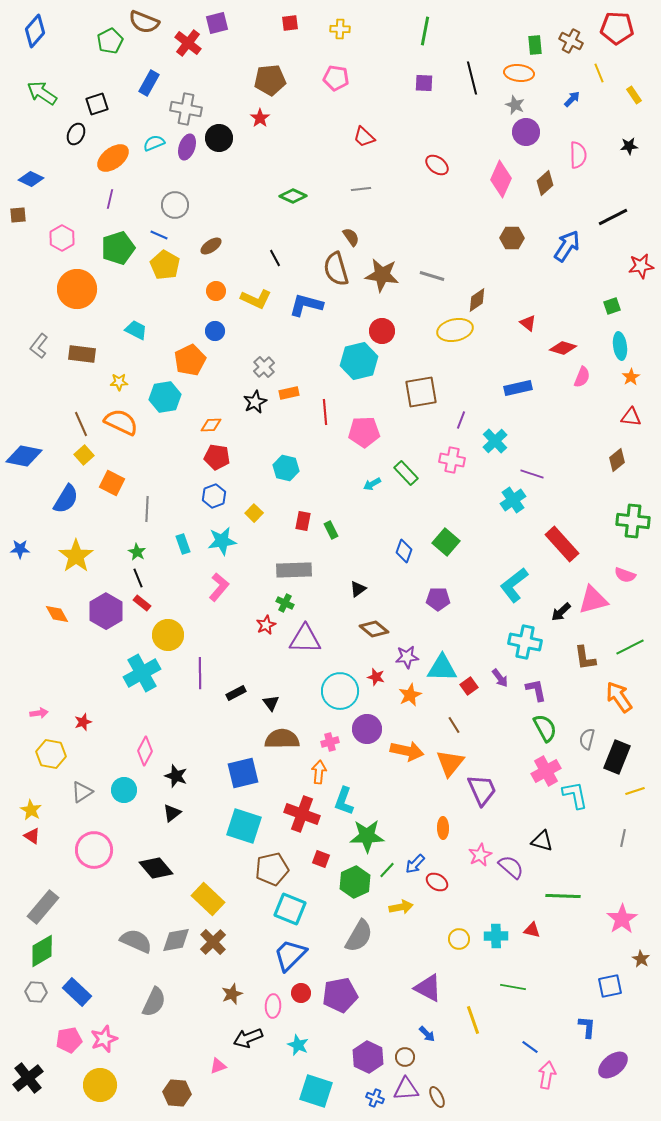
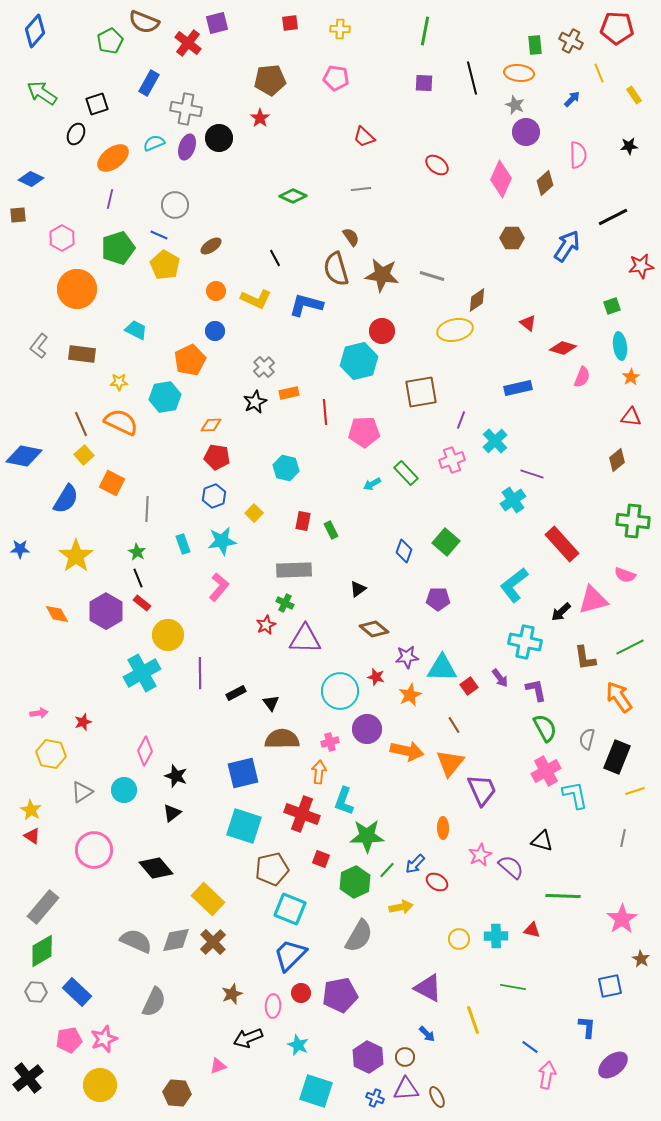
pink cross at (452, 460): rotated 30 degrees counterclockwise
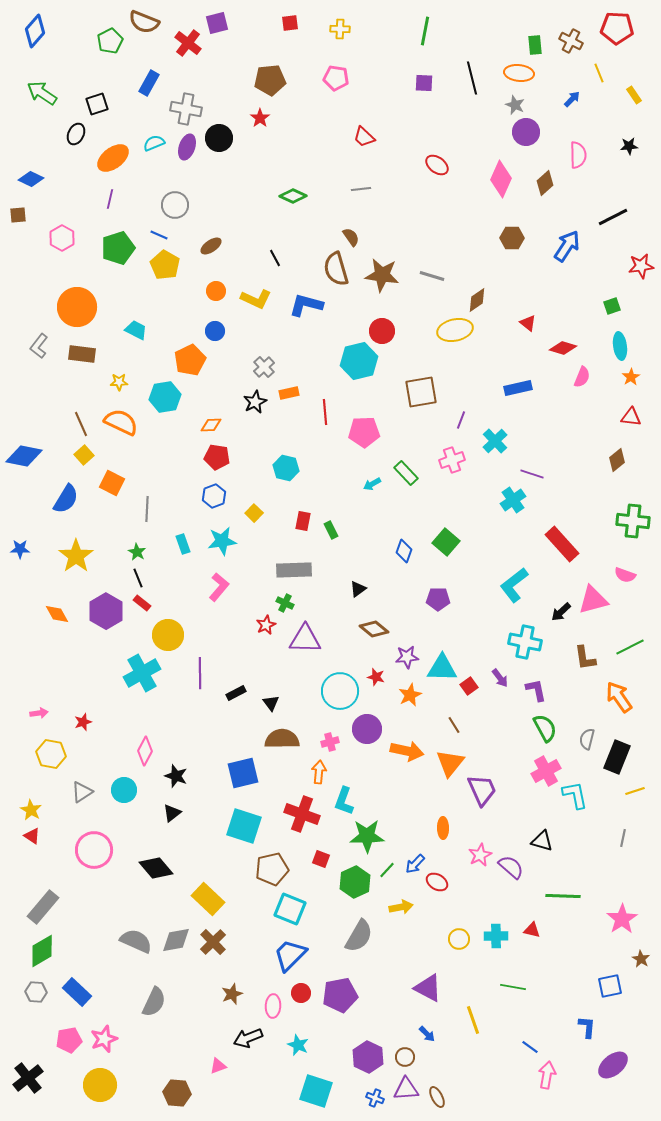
orange circle at (77, 289): moved 18 px down
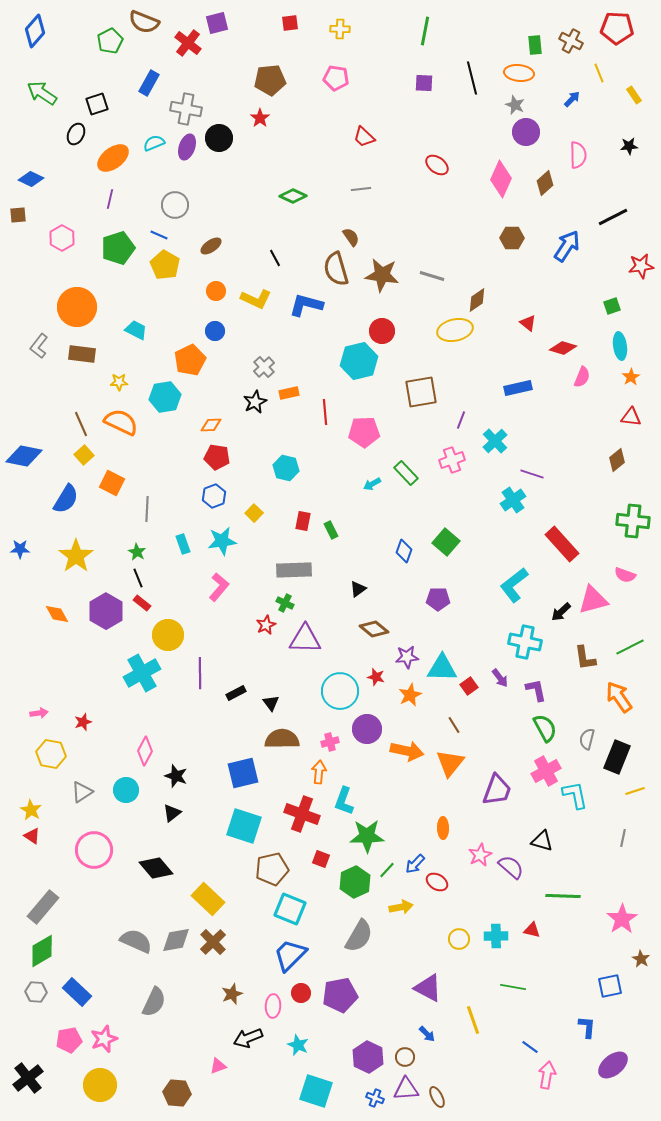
cyan circle at (124, 790): moved 2 px right
purple trapezoid at (482, 790): moved 15 px right; rotated 44 degrees clockwise
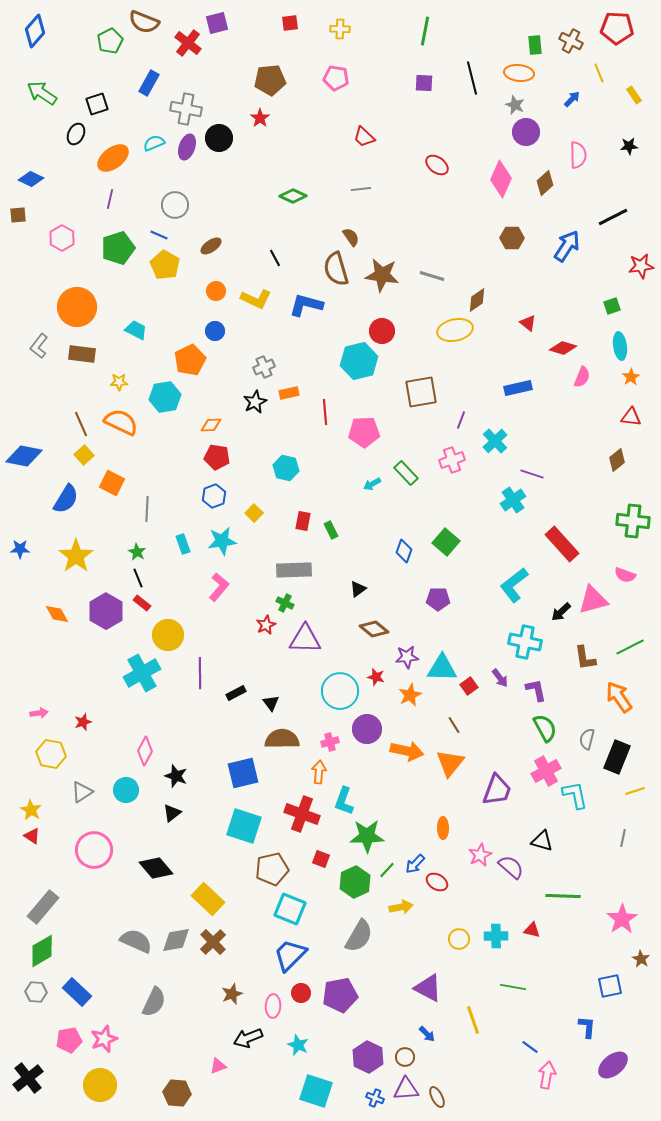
gray cross at (264, 367): rotated 20 degrees clockwise
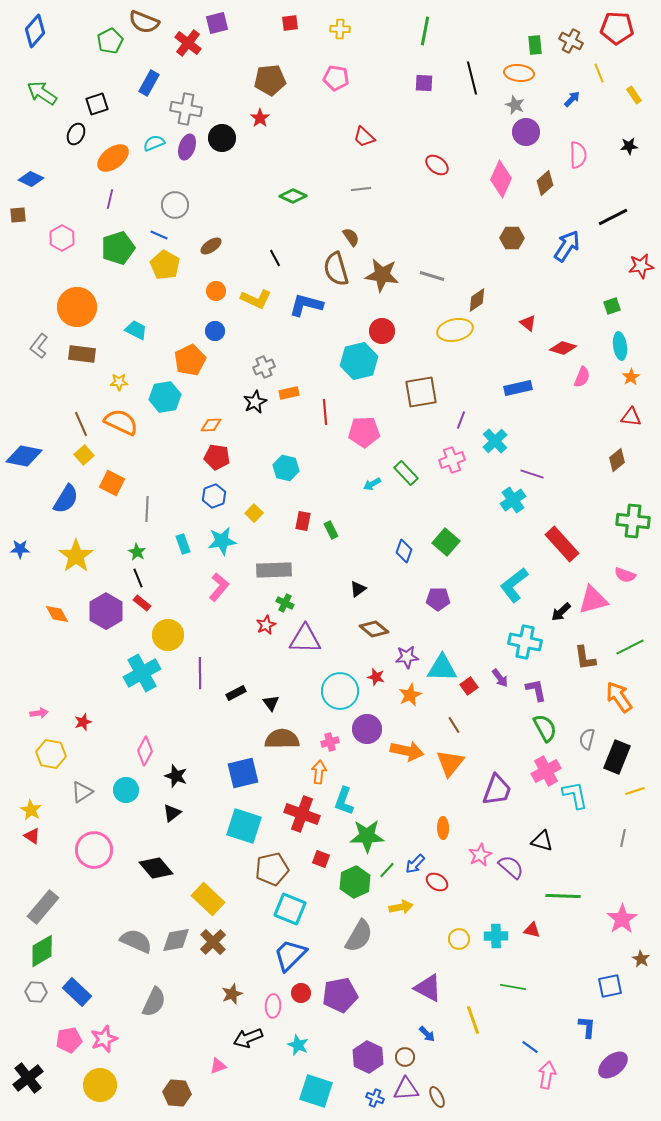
black circle at (219, 138): moved 3 px right
gray rectangle at (294, 570): moved 20 px left
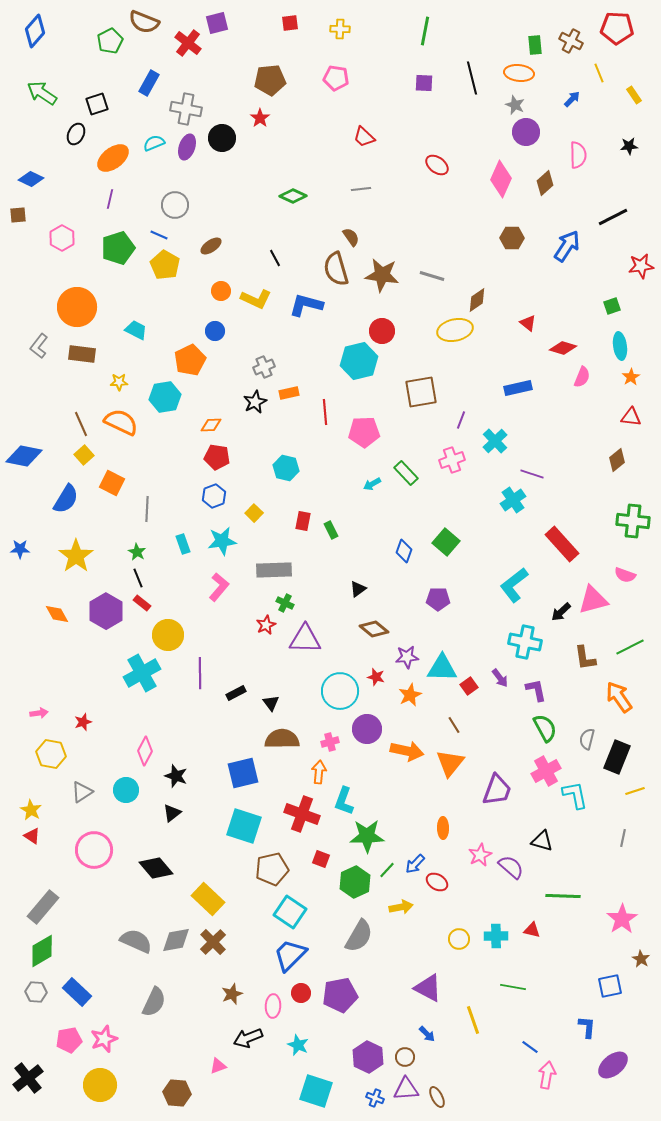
orange circle at (216, 291): moved 5 px right
cyan square at (290, 909): moved 3 px down; rotated 12 degrees clockwise
